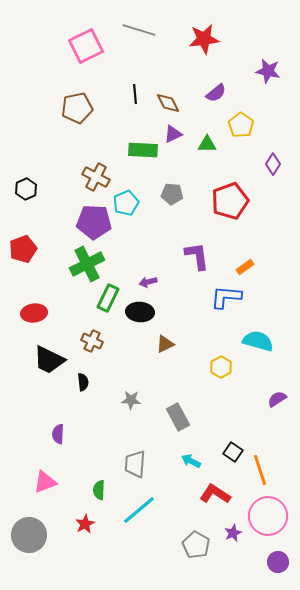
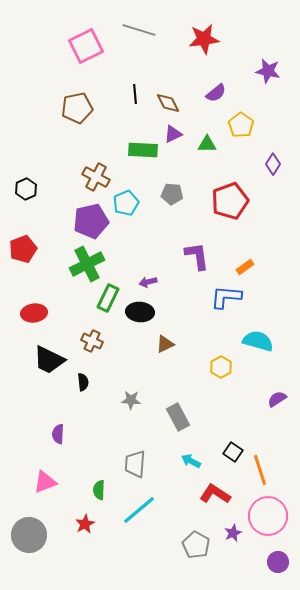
purple pentagon at (94, 222): moved 3 px left, 1 px up; rotated 16 degrees counterclockwise
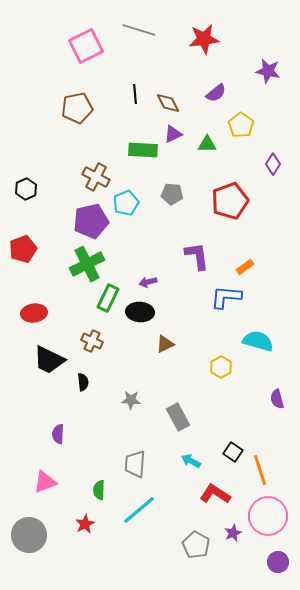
purple semicircle at (277, 399): rotated 72 degrees counterclockwise
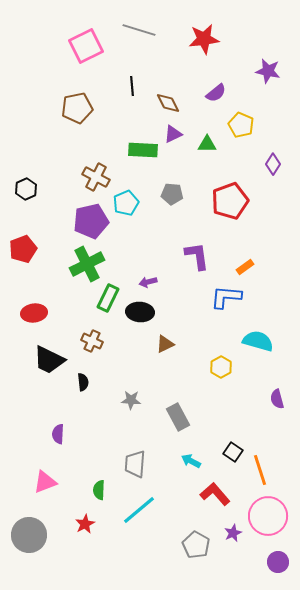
black line at (135, 94): moved 3 px left, 8 px up
yellow pentagon at (241, 125): rotated 10 degrees counterclockwise
red L-shape at (215, 494): rotated 16 degrees clockwise
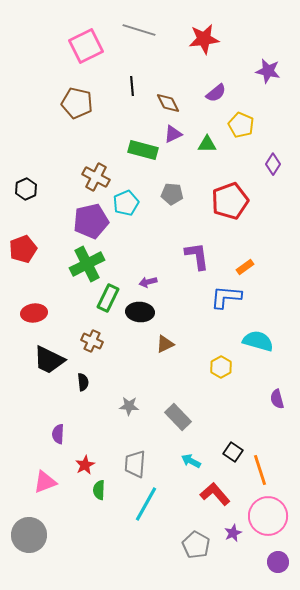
brown pentagon at (77, 108): moved 5 px up; rotated 24 degrees clockwise
green rectangle at (143, 150): rotated 12 degrees clockwise
gray star at (131, 400): moved 2 px left, 6 px down
gray rectangle at (178, 417): rotated 16 degrees counterclockwise
cyan line at (139, 510): moved 7 px right, 6 px up; rotated 21 degrees counterclockwise
red star at (85, 524): moved 59 px up
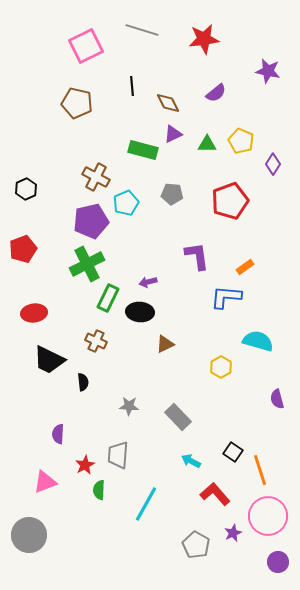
gray line at (139, 30): moved 3 px right
yellow pentagon at (241, 125): moved 16 px down
brown cross at (92, 341): moved 4 px right
gray trapezoid at (135, 464): moved 17 px left, 9 px up
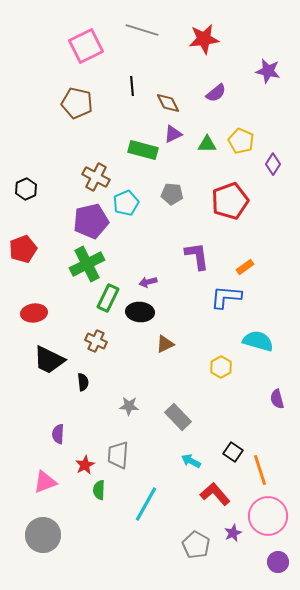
gray circle at (29, 535): moved 14 px right
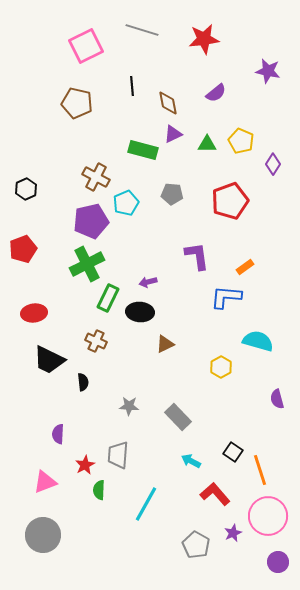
brown diamond at (168, 103): rotated 15 degrees clockwise
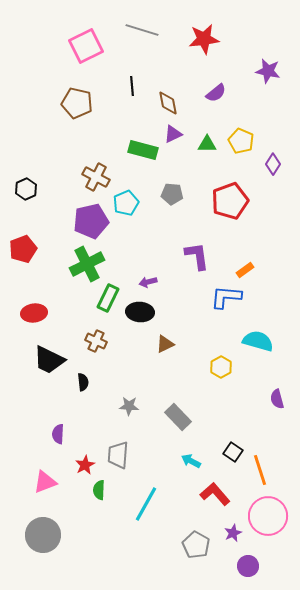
orange rectangle at (245, 267): moved 3 px down
purple circle at (278, 562): moved 30 px left, 4 px down
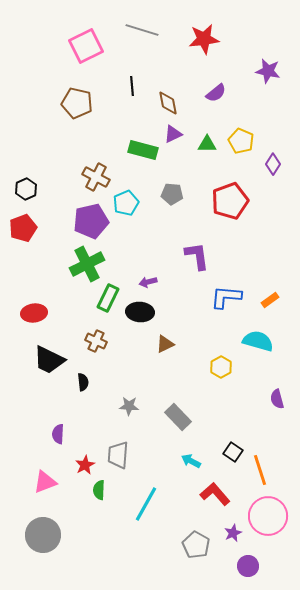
red pentagon at (23, 249): moved 21 px up
orange rectangle at (245, 270): moved 25 px right, 30 px down
